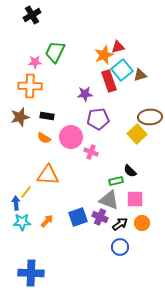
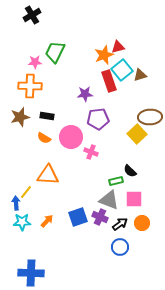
pink square: moved 1 px left
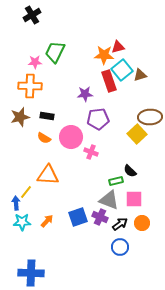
orange star: rotated 24 degrees clockwise
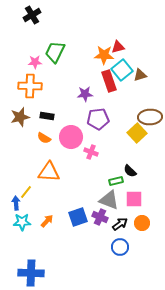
yellow square: moved 1 px up
orange triangle: moved 1 px right, 3 px up
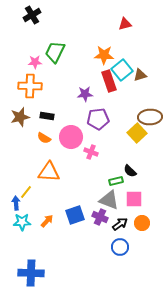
red triangle: moved 7 px right, 23 px up
blue square: moved 3 px left, 2 px up
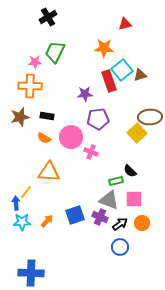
black cross: moved 16 px right, 2 px down
orange star: moved 7 px up
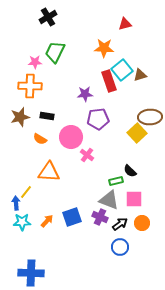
orange semicircle: moved 4 px left, 1 px down
pink cross: moved 4 px left, 3 px down; rotated 16 degrees clockwise
blue square: moved 3 px left, 2 px down
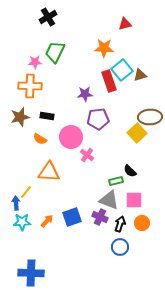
pink square: moved 1 px down
black arrow: rotated 35 degrees counterclockwise
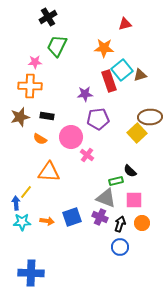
green trapezoid: moved 2 px right, 6 px up
gray triangle: moved 3 px left, 2 px up
orange arrow: rotated 56 degrees clockwise
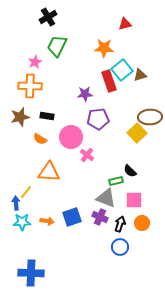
pink star: rotated 24 degrees counterclockwise
